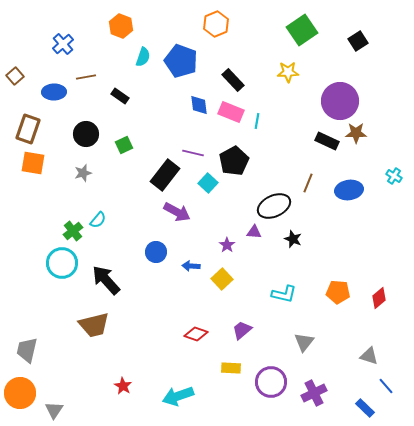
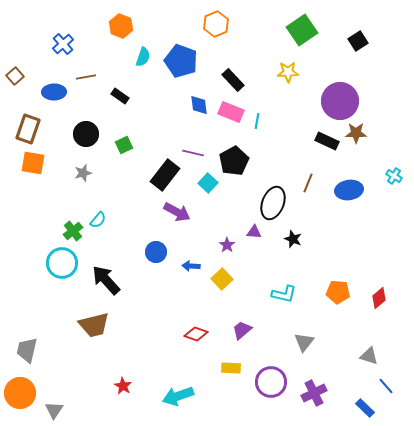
black ellipse at (274, 206): moved 1 px left, 3 px up; rotated 44 degrees counterclockwise
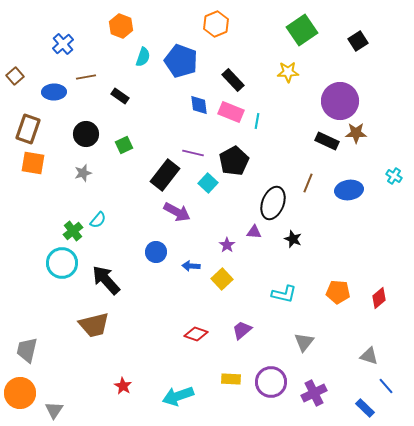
yellow rectangle at (231, 368): moved 11 px down
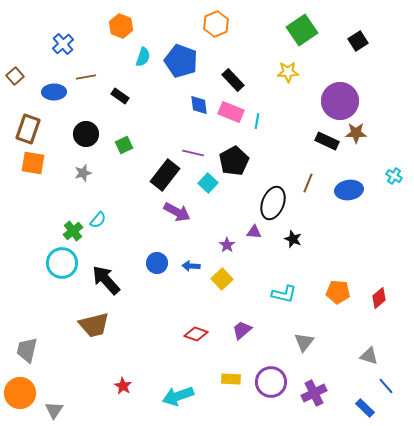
blue circle at (156, 252): moved 1 px right, 11 px down
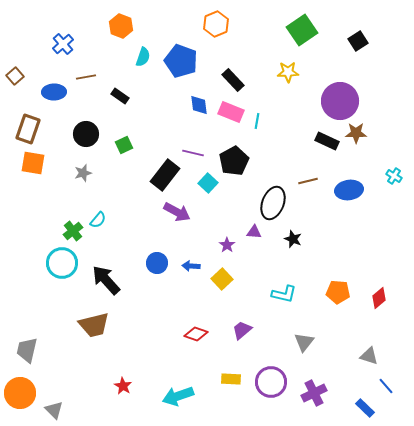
brown line at (308, 183): moved 2 px up; rotated 54 degrees clockwise
gray triangle at (54, 410): rotated 18 degrees counterclockwise
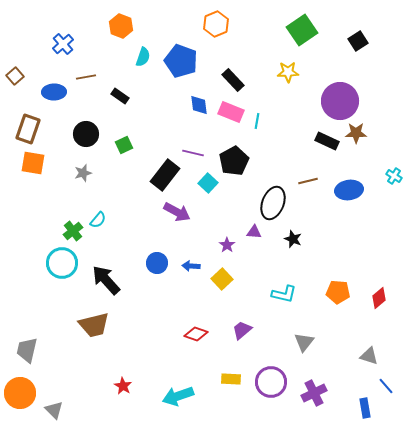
blue rectangle at (365, 408): rotated 36 degrees clockwise
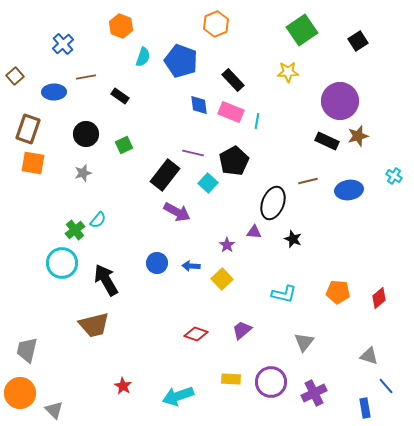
brown star at (356, 133): moved 2 px right, 3 px down; rotated 15 degrees counterclockwise
green cross at (73, 231): moved 2 px right, 1 px up
black arrow at (106, 280): rotated 12 degrees clockwise
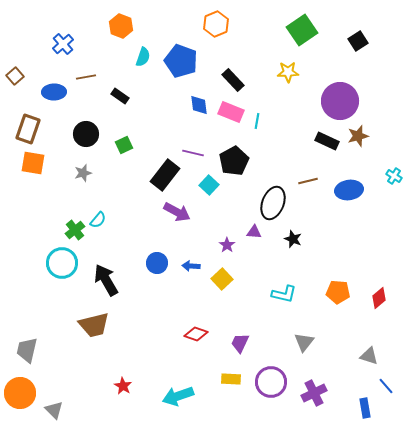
cyan square at (208, 183): moved 1 px right, 2 px down
purple trapezoid at (242, 330): moved 2 px left, 13 px down; rotated 25 degrees counterclockwise
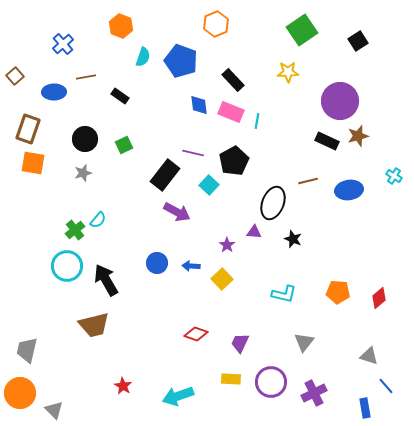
black circle at (86, 134): moved 1 px left, 5 px down
cyan circle at (62, 263): moved 5 px right, 3 px down
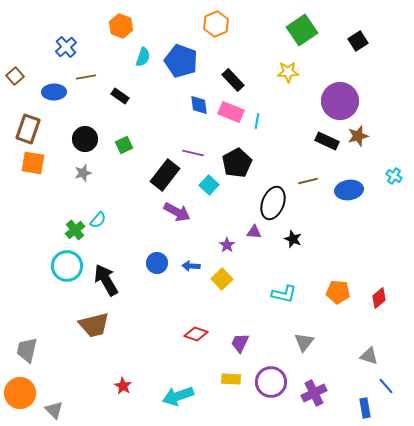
blue cross at (63, 44): moved 3 px right, 3 px down
black pentagon at (234, 161): moved 3 px right, 2 px down
